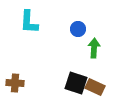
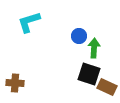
cyan L-shape: rotated 70 degrees clockwise
blue circle: moved 1 px right, 7 px down
black square: moved 13 px right, 9 px up
brown rectangle: moved 12 px right
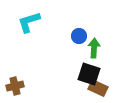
brown cross: moved 3 px down; rotated 18 degrees counterclockwise
brown rectangle: moved 9 px left, 1 px down
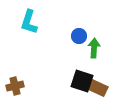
cyan L-shape: rotated 55 degrees counterclockwise
black square: moved 7 px left, 7 px down
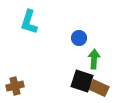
blue circle: moved 2 px down
green arrow: moved 11 px down
brown rectangle: moved 1 px right
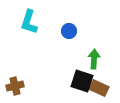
blue circle: moved 10 px left, 7 px up
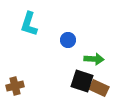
cyan L-shape: moved 2 px down
blue circle: moved 1 px left, 9 px down
green arrow: rotated 90 degrees clockwise
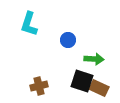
brown cross: moved 24 px right
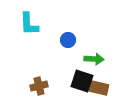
cyan L-shape: rotated 20 degrees counterclockwise
brown rectangle: rotated 12 degrees counterclockwise
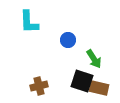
cyan L-shape: moved 2 px up
green arrow: rotated 54 degrees clockwise
